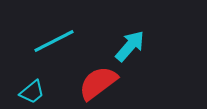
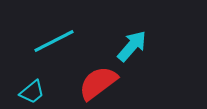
cyan arrow: moved 2 px right
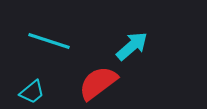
cyan line: moved 5 px left; rotated 45 degrees clockwise
cyan arrow: rotated 8 degrees clockwise
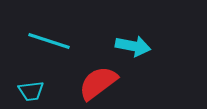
cyan arrow: moved 1 px right; rotated 52 degrees clockwise
cyan trapezoid: moved 1 px left, 1 px up; rotated 32 degrees clockwise
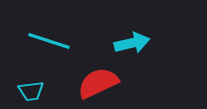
cyan arrow: moved 1 px left, 3 px up; rotated 24 degrees counterclockwise
red semicircle: rotated 12 degrees clockwise
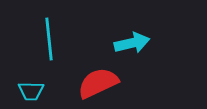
cyan line: moved 2 px up; rotated 66 degrees clockwise
cyan trapezoid: rotated 8 degrees clockwise
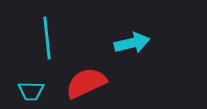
cyan line: moved 2 px left, 1 px up
red semicircle: moved 12 px left
